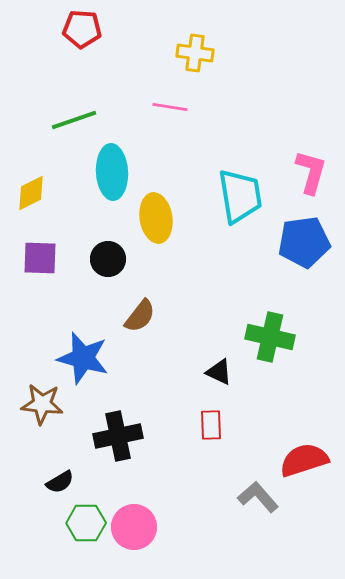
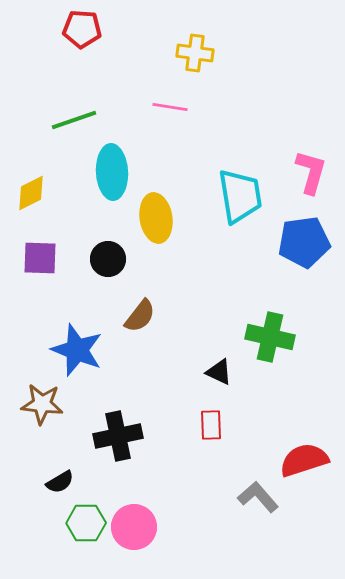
blue star: moved 6 px left, 8 px up; rotated 6 degrees clockwise
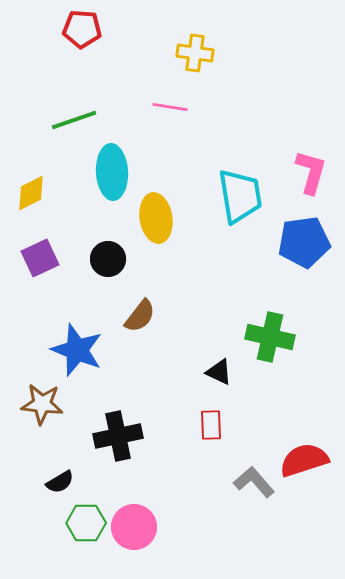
purple square: rotated 27 degrees counterclockwise
gray L-shape: moved 4 px left, 15 px up
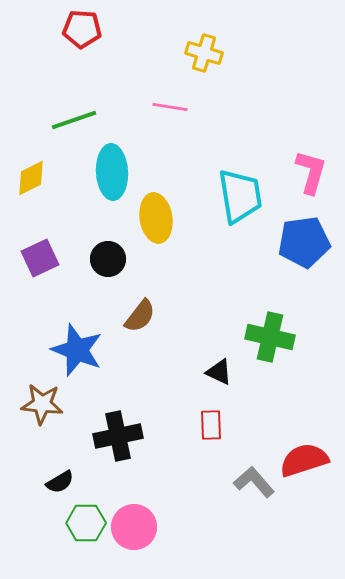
yellow cross: moved 9 px right; rotated 9 degrees clockwise
yellow diamond: moved 15 px up
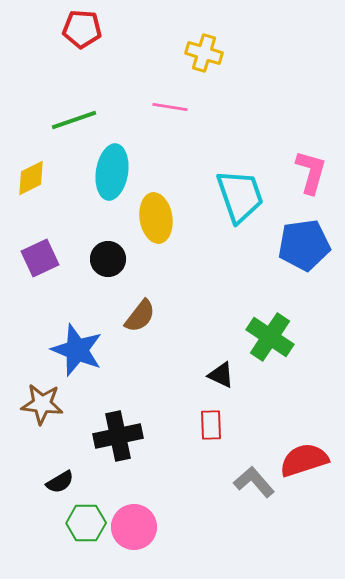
cyan ellipse: rotated 12 degrees clockwise
cyan trapezoid: rotated 10 degrees counterclockwise
blue pentagon: moved 3 px down
green cross: rotated 21 degrees clockwise
black triangle: moved 2 px right, 3 px down
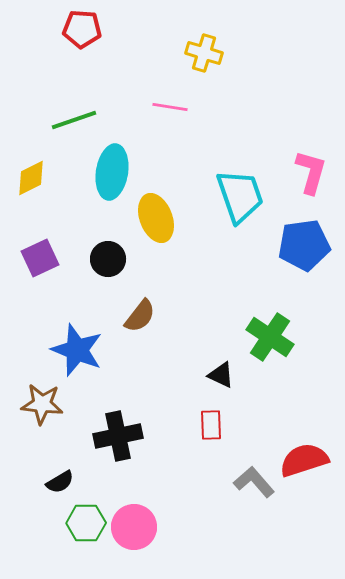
yellow ellipse: rotated 12 degrees counterclockwise
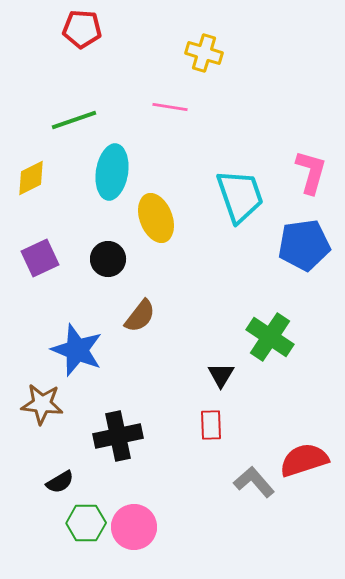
black triangle: rotated 36 degrees clockwise
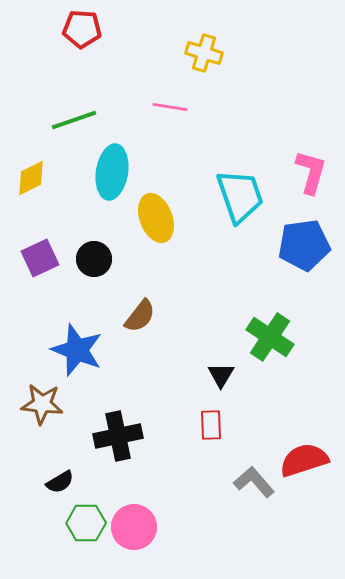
black circle: moved 14 px left
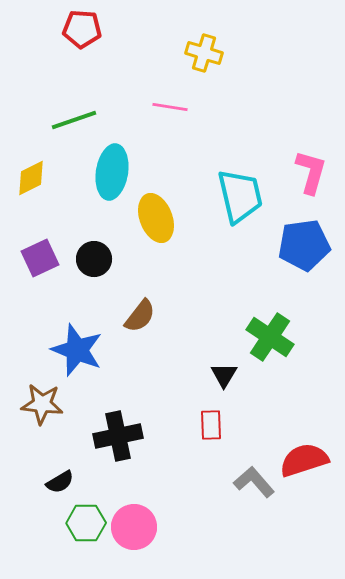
cyan trapezoid: rotated 6 degrees clockwise
black triangle: moved 3 px right
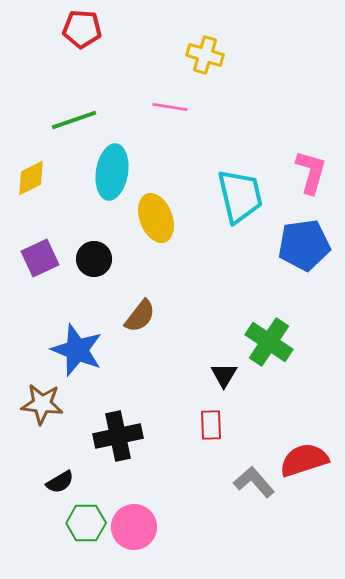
yellow cross: moved 1 px right, 2 px down
green cross: moved 1 px left, 5 px down
